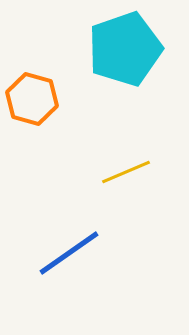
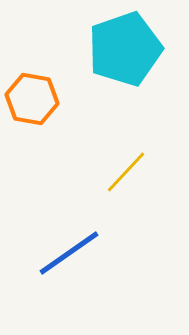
orange hexagon: rotated 6 degrees counterclockwise
yellow line: rotated 24 degrees counterclockwise
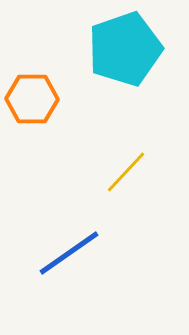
orange hexagon: rotated 9 degrees counterclockwise
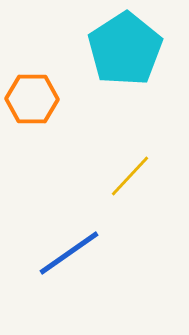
cyan pentagon: rotated 14 degrees counterclockwise
yellow line: moved 4 px right, 4 px down
